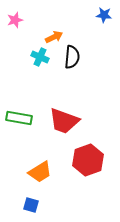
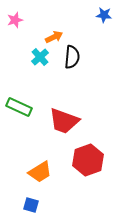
cyan cross: rotated 24 degrees clockwise
green rectangle: moved 11 px up; rotated 15 degrees clockwise
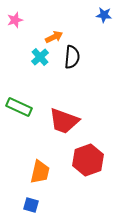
orange trapezoid: rotated 45 degrees counterclockwise
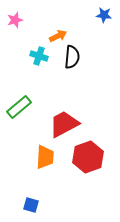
orange arrow: moved 4 px right, 1 px up
cyan cross: moved 1 px left, 1 px up; rotated 30 degrees counterclockwise
green rectangle: rotated 65 degrees counterclockwise
red trapezoid: moved 3 px down; rotated 132 degrees clockwise
red hexagon: moved 3 px up
orange trapezoid: moved 5 px right, 15 px up; rotated 10 degrees counterclockwise
